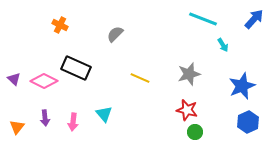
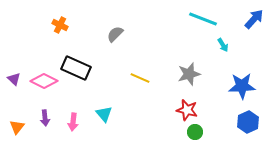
blue star: rotated 20 degrees clockwise
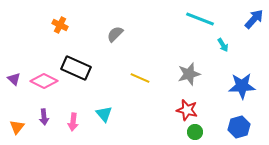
cyan line: moved 3 px left
purple arrow: moved 1 px left, 1 px up
blue hexagon: moved 9 px left, 5 px down; rotated 10 degrees clockwise
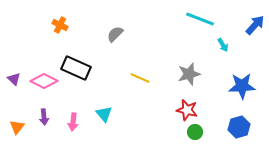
blue arrow: moved 1 px right, 6 px down
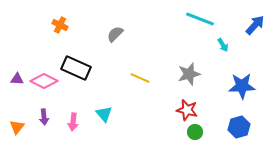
purple triangle: moved 3 px right; rotated 40 degrees counterclockwise
